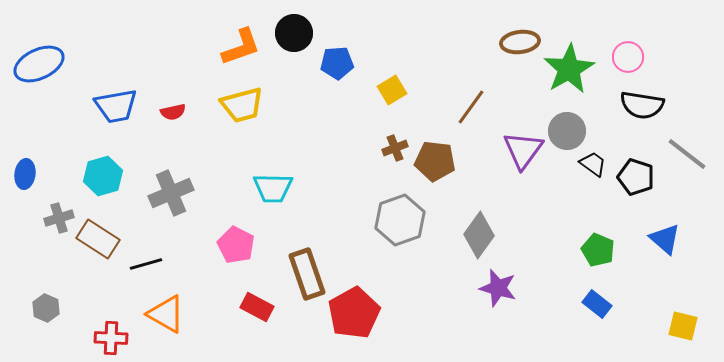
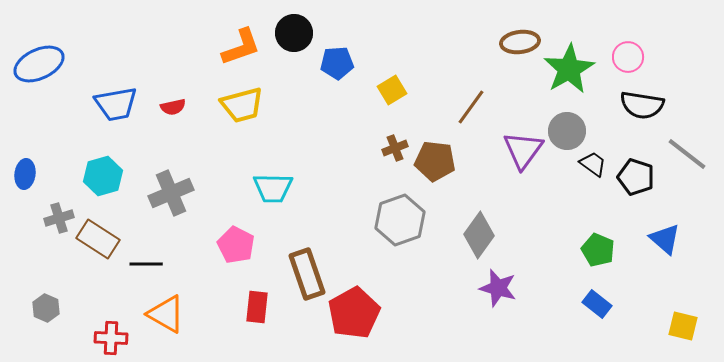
blue trapezoid at (116, 106): moved 2 px up
red semicircle at (173, 112): moved 5 px up
black line at (146, 264): rotated 16 degrees clockwise
red rectangle at (257, 307): rotated 68 degrees clockwise
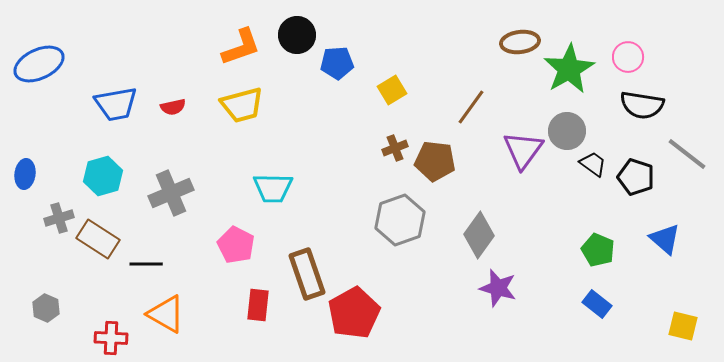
black circle at (294, 33): moved 3 px right, 2 px down
red rectangle at (257, 307): moved 1 px right, 2 px up
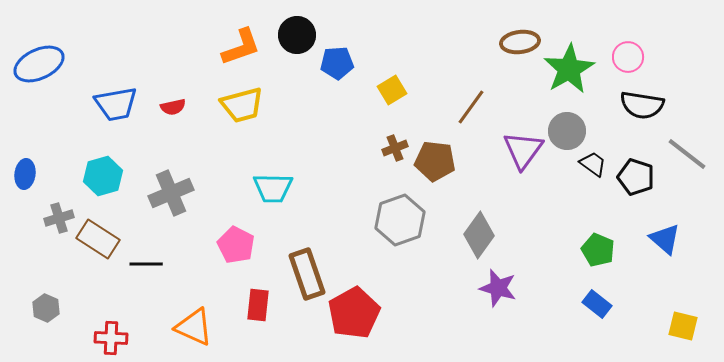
orange triangle at (166, 314): moved 28 px right, 13 px down; rotated 6 degrees counterclockwise
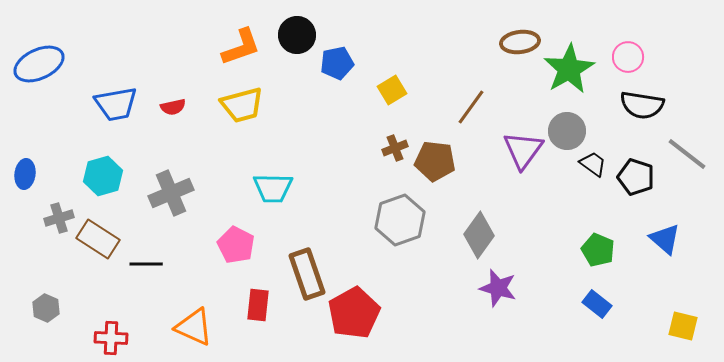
blue pentagon at (337, 63): rotated 8 degrees counterclockwise
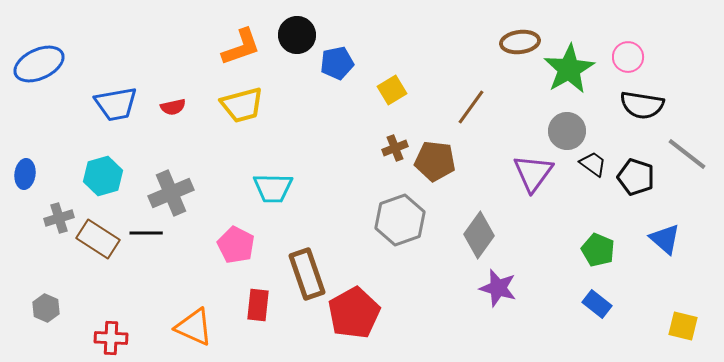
purple triangle at (523, 150): moved 10 px right, 23 px down
black line at (146, 264): moved 31 px up
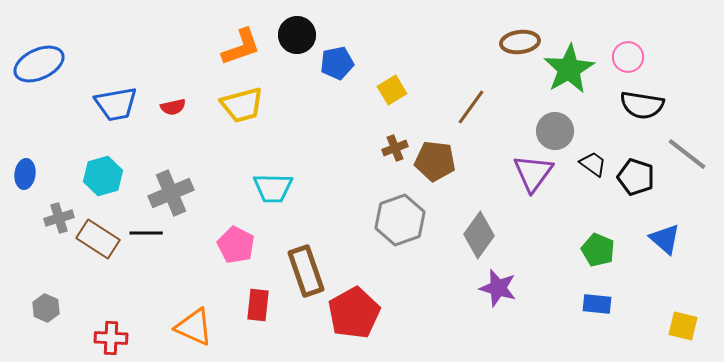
gray circle at (567, 131): moved 12 px left
brown rectangle at (307, 274): moved 1 px left, 3 px up
blue rectangle at (597, 304): rotated 32 degrees counterclockwise
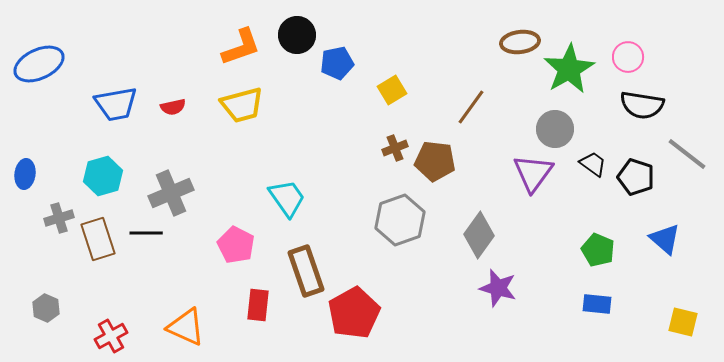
gray circle at (555, 131): moved 2 px up
cyan trapezoid at (273, 188): moved 14 px right, 10 px down; rotated 126 degrees counterclockwise
brown rectangle at (98, 239): rotated 39 degrees clockwise
yellow square at (683, 326): moved 4 px up
orange triangle at (194, 327): moved 8 px left
red cross at (111, 338): moved 2 px up; rotated 32 degrees counterclockwise
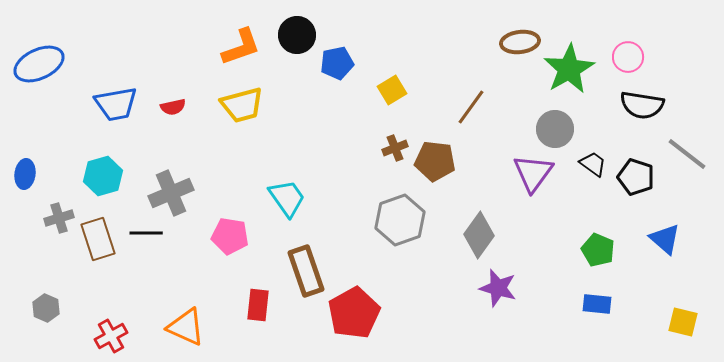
pink pentagon at (236, 245): moved 6 px left, 9 px up; rotated 18 degrees counterclockwise
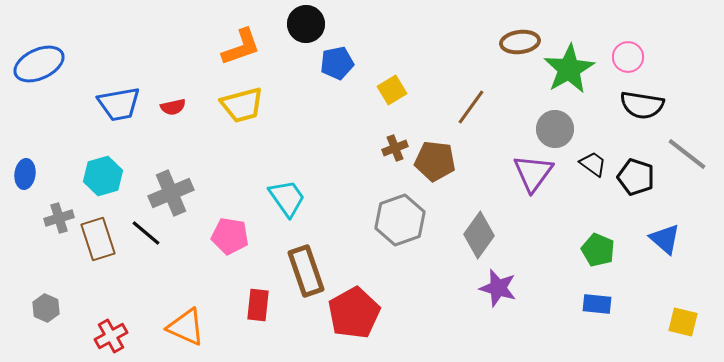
black circle at (297, 35): moved 9 px right, 11 px up
blue trapezoid at (116, 104): moved 3 px right
black line at (146, 233): rotated 40 degrees clockwise
